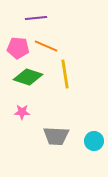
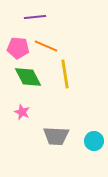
purple line: moved 1 px left, 1 px up
green diamond: rotated 44 degrees clockwise
pink star: rotated 21 degrees clockwise
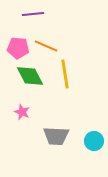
purple line: moved 2 px left, 3 px up
green diamond: moved 2 px right, 1 px up
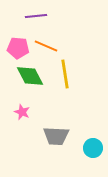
purple line: moved 3 px right, 2 px down
cyan circle: moved 1 px left, 7 px down
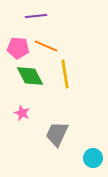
pink star: moved 1 px down
gray trapezoid: moved 1 px right, 2 px up; rotated 112 degrees clockwise
cyan circle: moved 10 px down
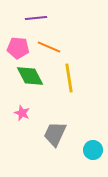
purple line: moved 2 px down
orange line: moved 3 px right, 1 px down
yellow line: moved 4 px right, 4 px down
gray trapezoid: moved 2 px left
cyan circle: moved 8 px up
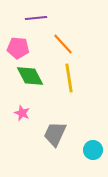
orange line: moved 14 px right, 3 px up; rotated 25 degrees clockwise
